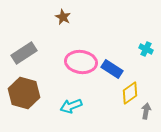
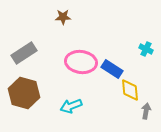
brown star: rotated 28 degrees counterclockwise
yellow diamond: moved 3 px up; rotated 60 degrees counterclockwise
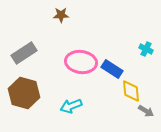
brown star: moved 2 px left, 2 px up
yellow diamond: moved 1 px right, 1 px down
gray arrow: rotated 112 degrees clockwise
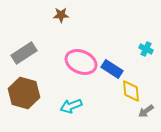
pink ellipse: rotated 16 degrees clockwise
gray arrow: rotated 112 degrees clockwise
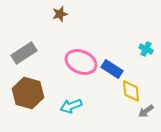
brown star: moved 1 px left, 1 px up; rotated 14 degrees counterclockwise
brown hexagon: moved 4 px right
